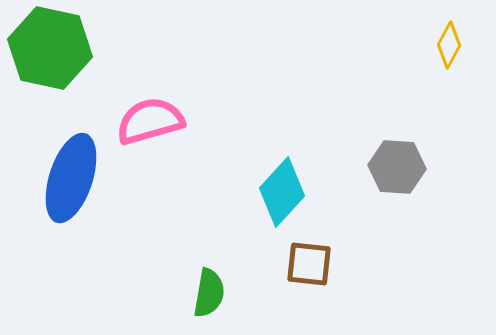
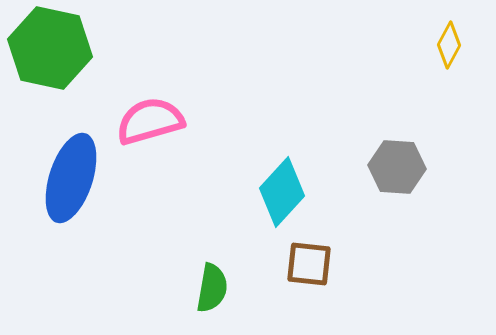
green semicircle: moved 3 px right, 5 px up
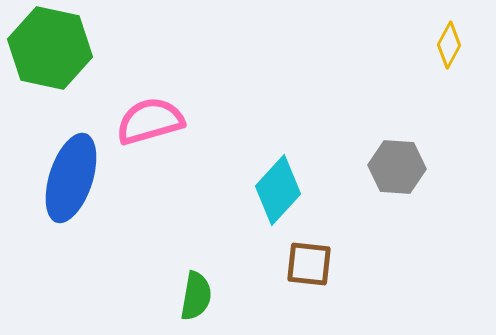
cyan diamond: moved 4 px left, 2 px up
green semicircle: moved 16 px left, 8 px down
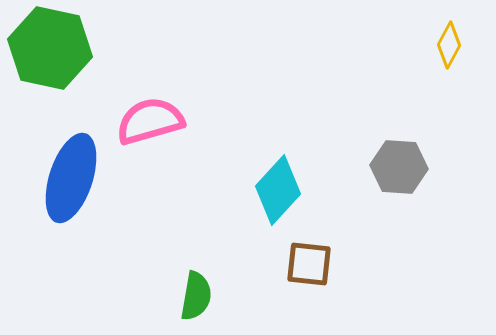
gray hexagon: moved 2 px right
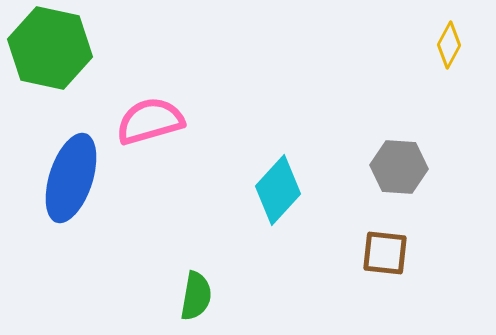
brown square: moved 76 px right, 11 px up
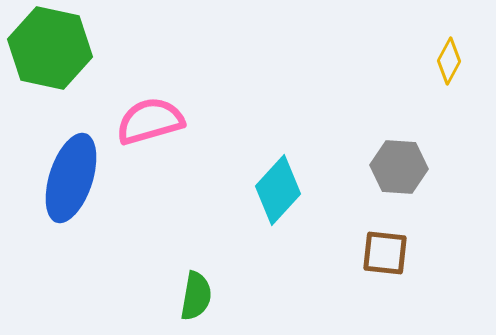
yellow diamond: moved 16 px down
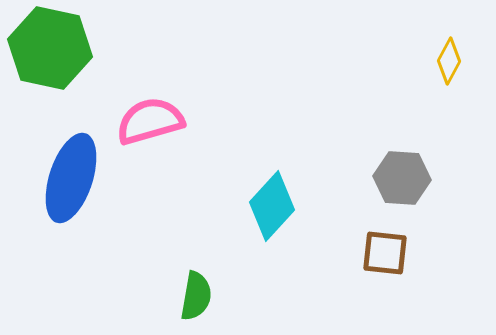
gray hexagon: moved 3 px right, 11 px down
cyan diamond: moved 6 px left, 16 px down
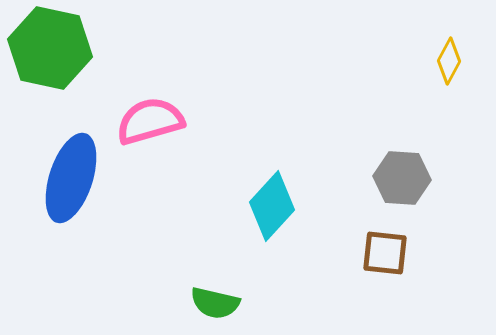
green semicircle: moved 19 px right, 7 px down; rotated 93 degrees clockwise
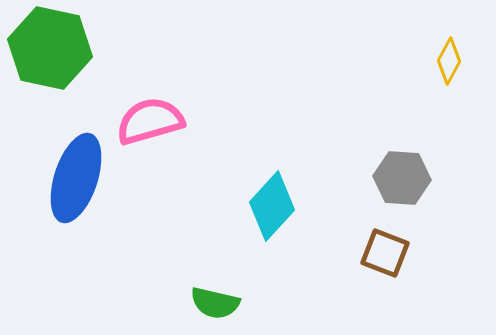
blue ellipse: moved 5 px right
brown square: rotated 15 degrees clockwise
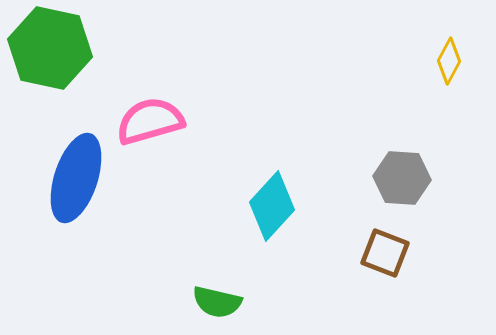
green semicircle: moved 2 px right, 1 px up
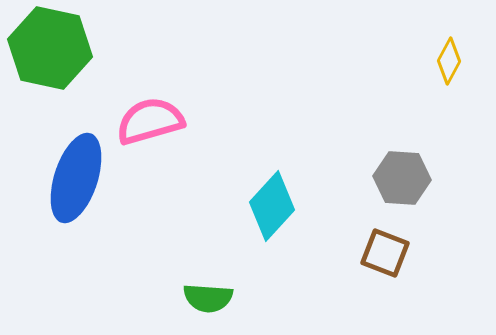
green semicircle: moved 9 px left, 4 px up; rotated 9 degrees counterclockwise
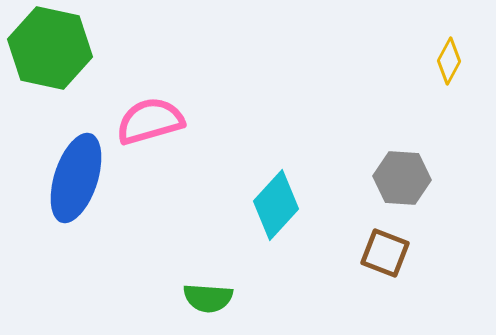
cyan diamond: moved 4 px right, 1 px up
